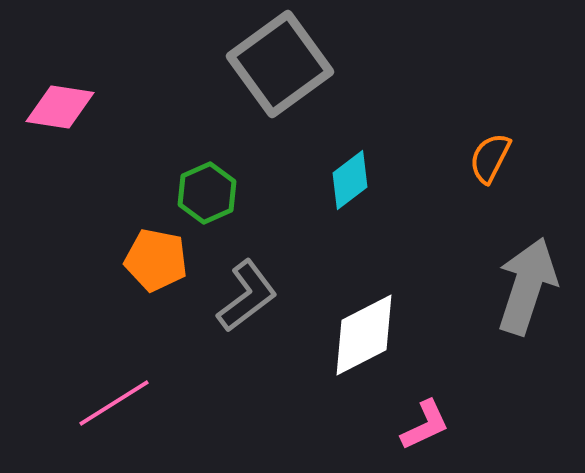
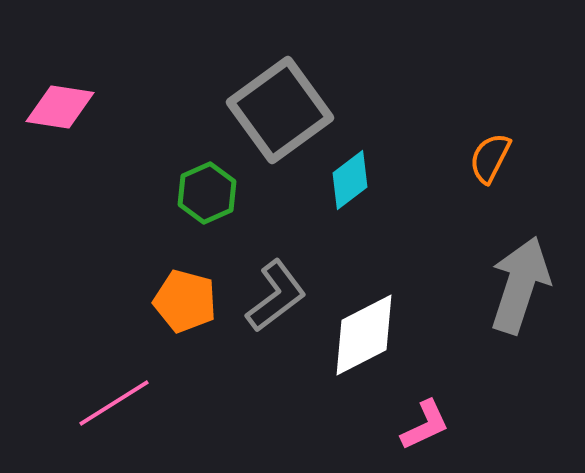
gray square: moved 46 px down
orange pentagon: moved 29 px right, 41 px down; rotated 4 degrees clockwise
gray arrow: moved 7 px left, 1 px up
gray L-shape: moved 29 px right
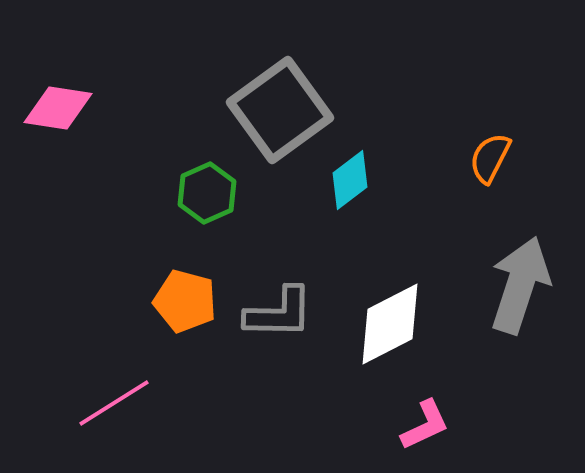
pink diamond: moved 2 px left, 1 px down
gray L-shape: moved 3 px right, 17 px down; rotated 38 degrees clockwise
white diamond: moved 26 px right, 11 px up
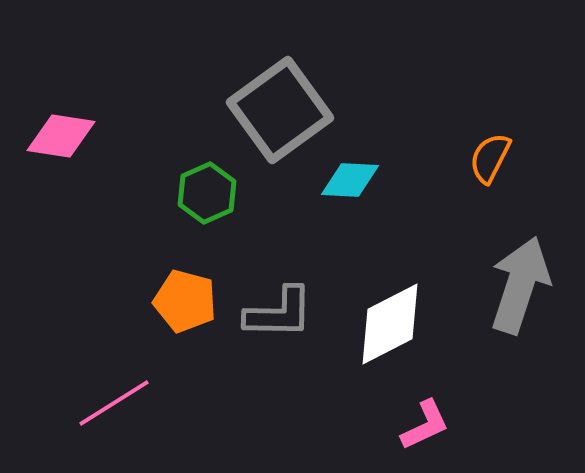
pink diamond: moved 3 px right, 28 px down
cyan diamond: rotated 40 degrees clockwise
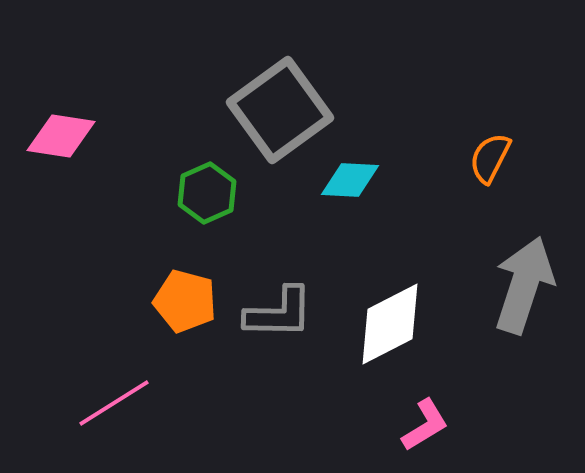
gray arrow: moved 4 px right
pink L-shape: rotated 6 degrees counterclockwise
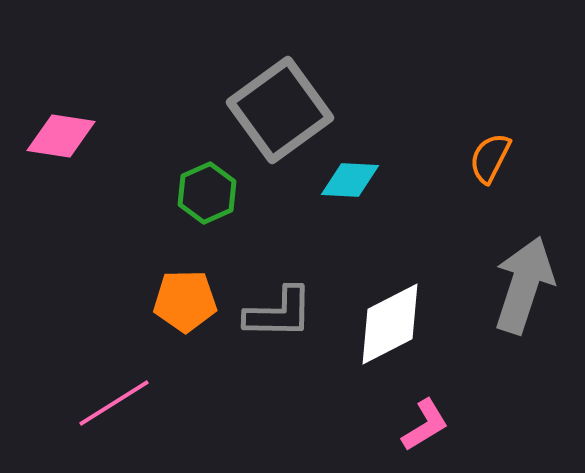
orange pentagon: rotated 16 degrees counterclockwise
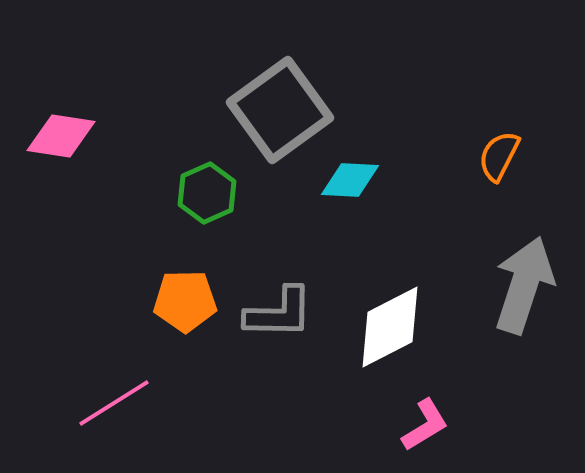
orange semicircle: moved 9 px right, 2 px up
white diamond: moved 3 px down
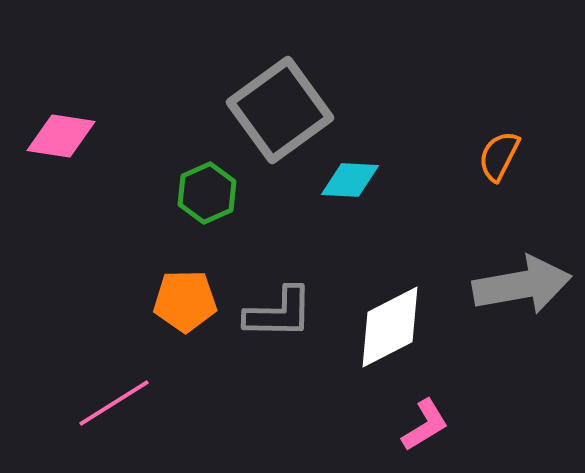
gray arrow: moved 2 px left; rotated 62 degrees clockwise
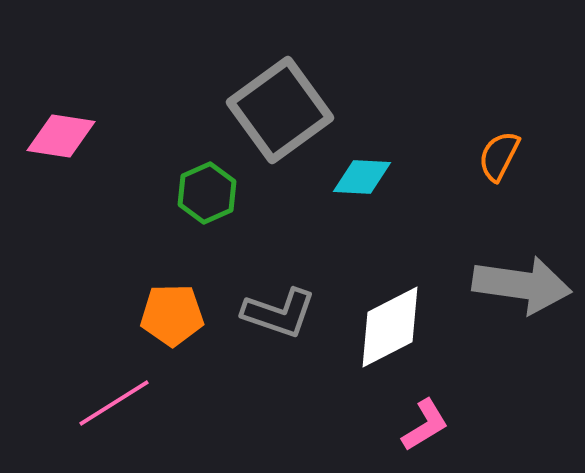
cyan diamond: moved 12 px right, 3 px up
gray arrow: rotated 18 degrees clockwise
orange pentagon: moved 13 px left, 14 px down
gray L-shape: rotated 18 degrees clockwise
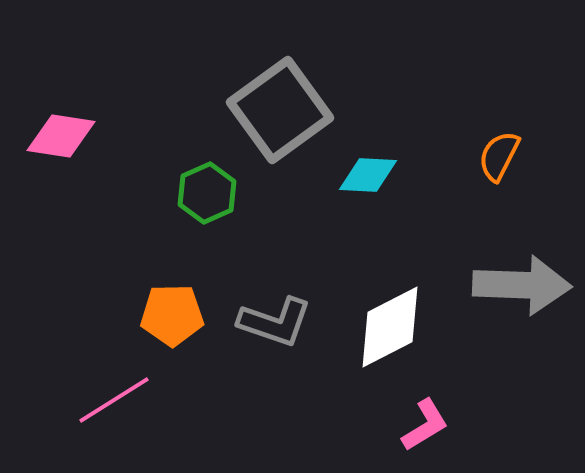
cyan diamond: moved 6 px right, 2 px up
gray arrow: rotated 6 degrees counterclockwise
gray L-shape: moved 4 px left, 9 px down
pink line: moved 3 px up
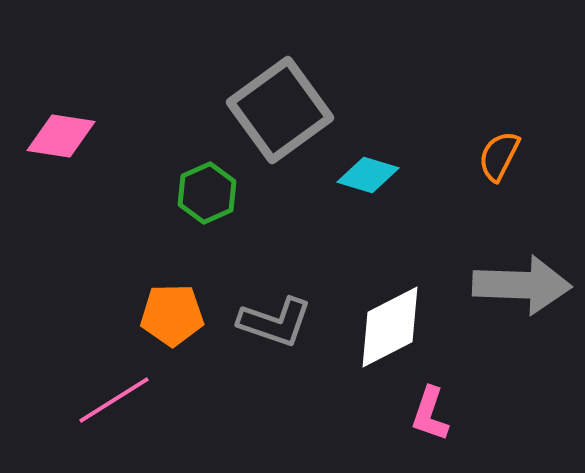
cyan diamond: rotated 14 degrees clockwise
pink L-shape: moved 5 px right, 11 px up; rotated 140 degrees clockwise
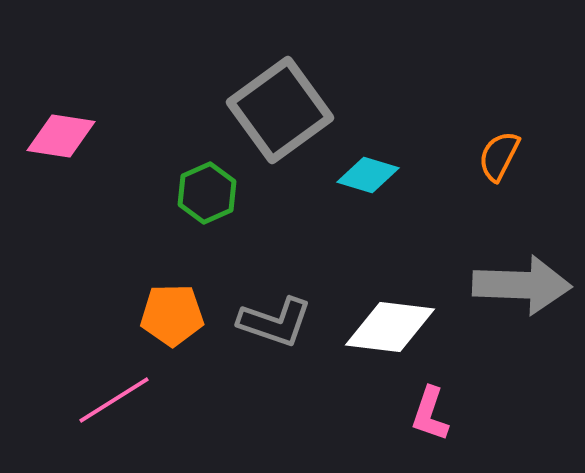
white diamond: rotated 34 degrees clockwise
